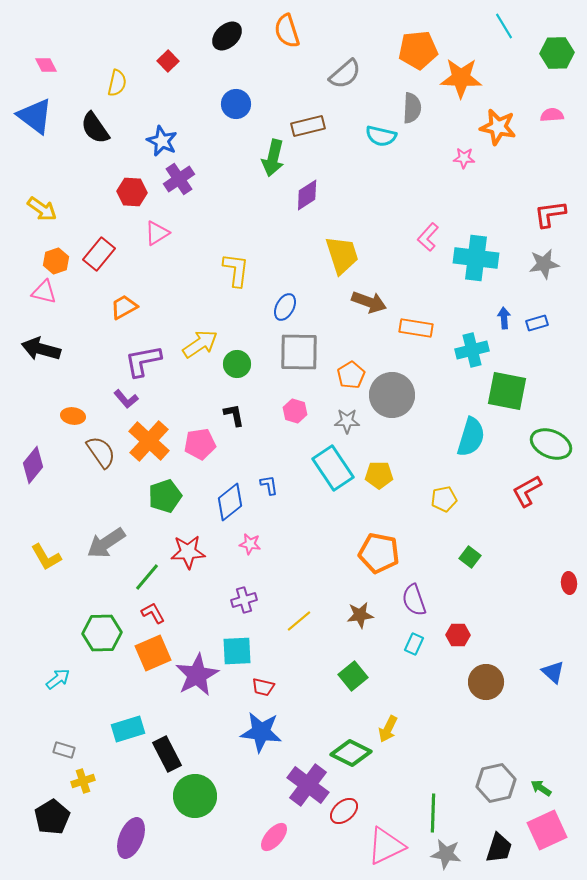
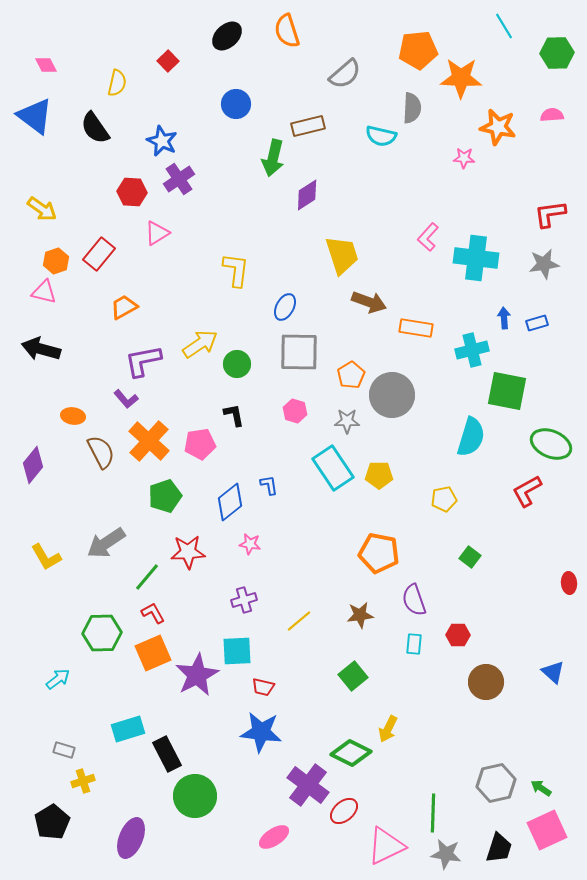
brown semicircle at (101, 452): rotated 8 degrees clockwise
cyan rectangle at (414, 644): rotated 20 degrees counterclockwise
black pentagon at (52, 817): moved 5 px down
pink ellipse at (274, 837): rotated 16 degrees clockwise
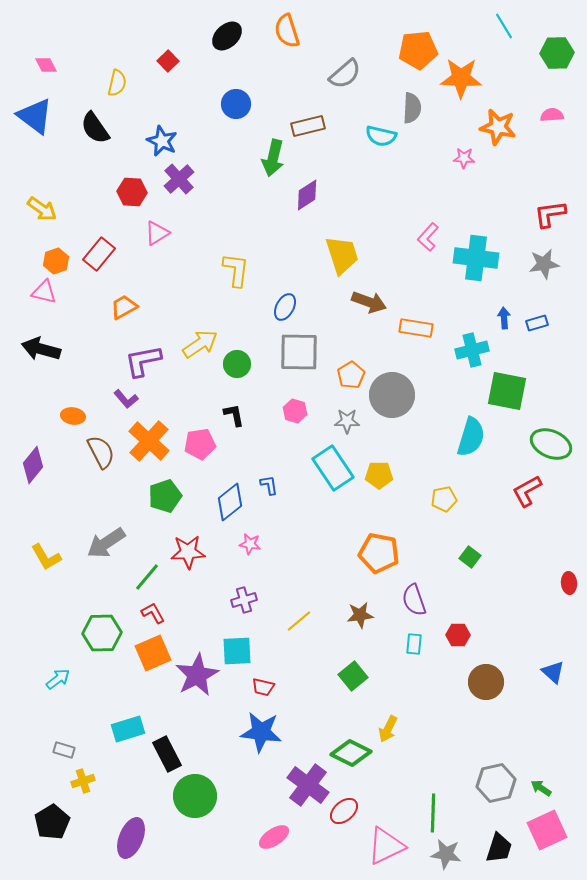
purple cross at (179, 179): rotated 8 degrees counterclockwise
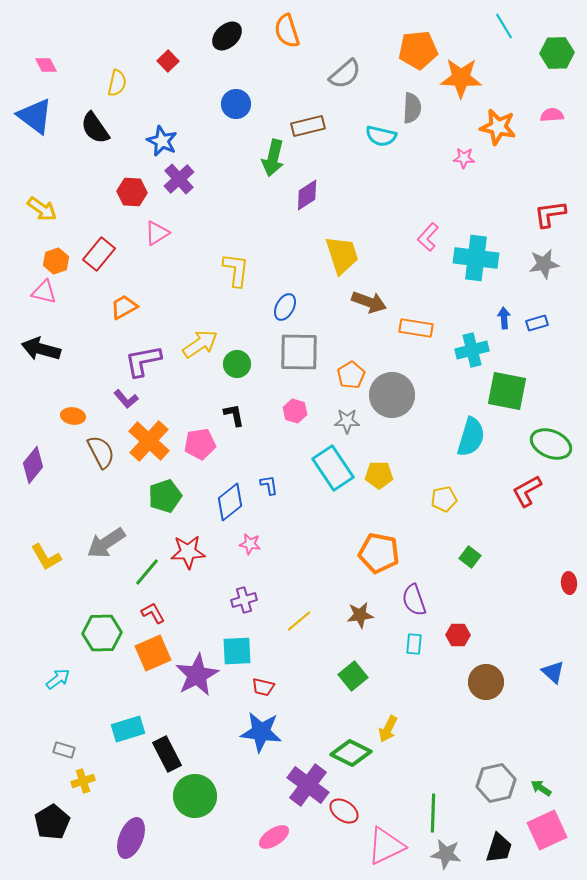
green line at (147, 577): moved 5 px up
red ellipse at (344, 811): rotated 76 degrees clockwise
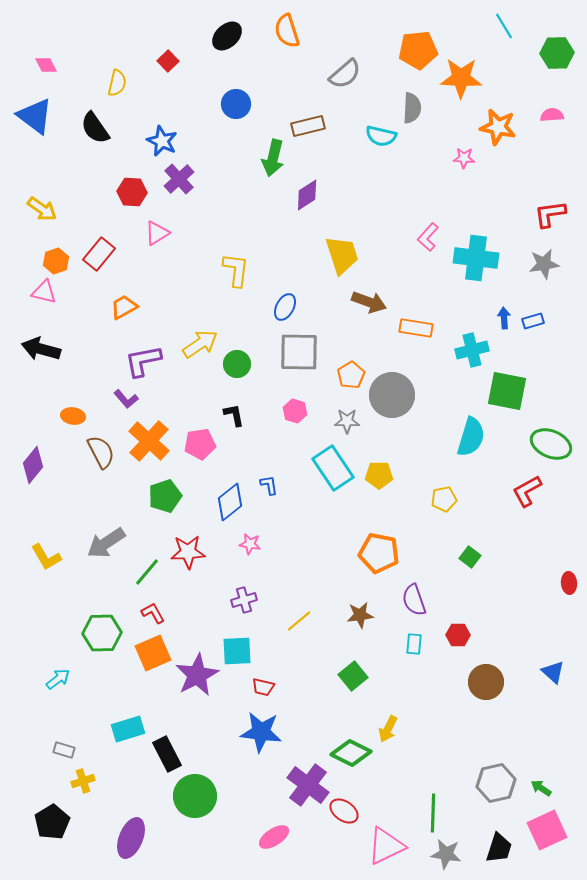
blue rectangle at (537, 323): moved 4 px left, 2 px up
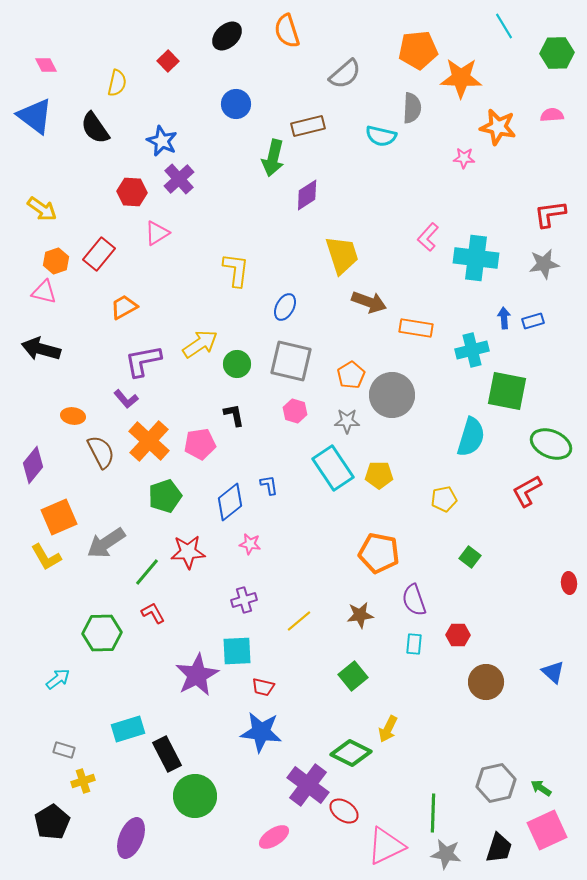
gray square at (299, 352): moved 8 px left, 9 px down; rotated 12 degrees clockwise
orange square at (153, 653): moved 94 px left, 136 px up
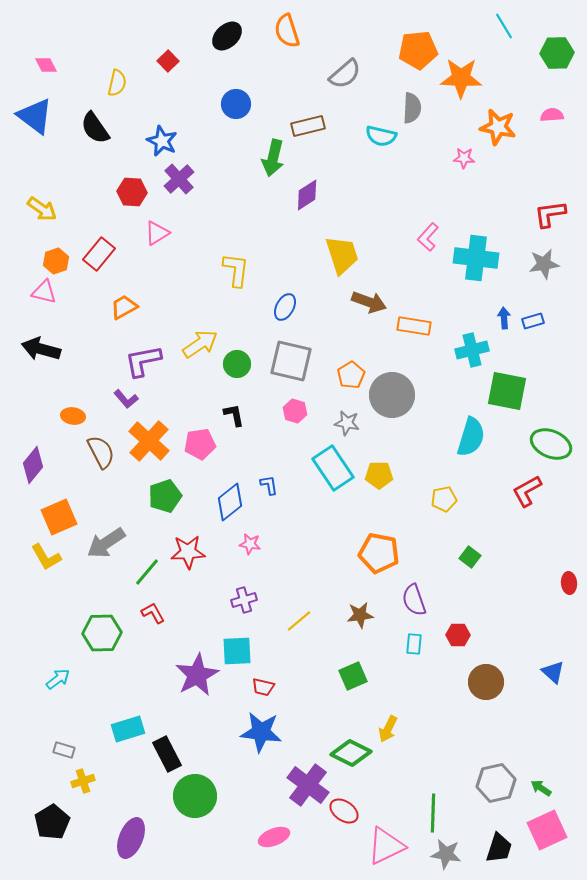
orange rectangle at (416, 328): moved 2 px left, 2 px up
gray star at (347, 421): moved 2 px down; rotated 10 degrees clockwise
green square at (353, 676): rotated 16 degrees clockwise
pink ellipse at (274, 837): rotated 12 degrees clockwise
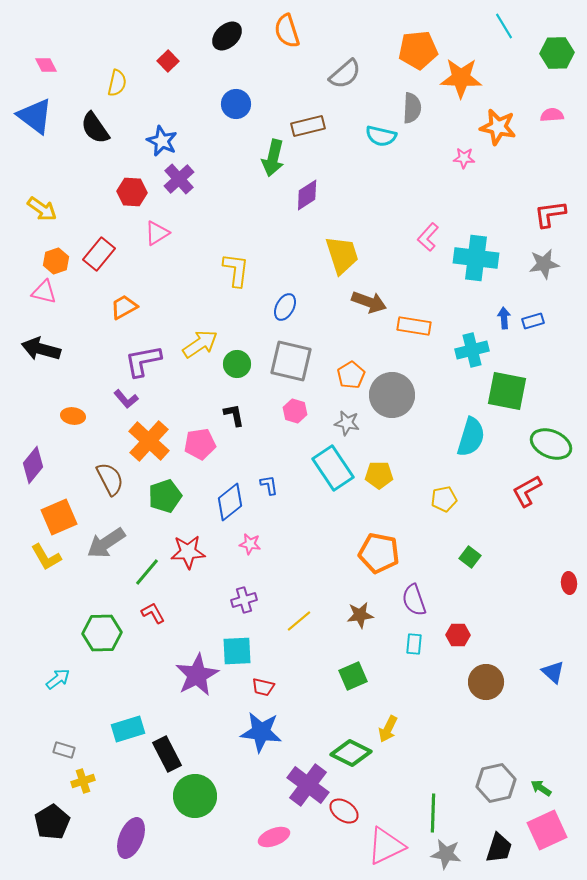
brown semicircle at (101, 452): moved 9 px right, 27 px down
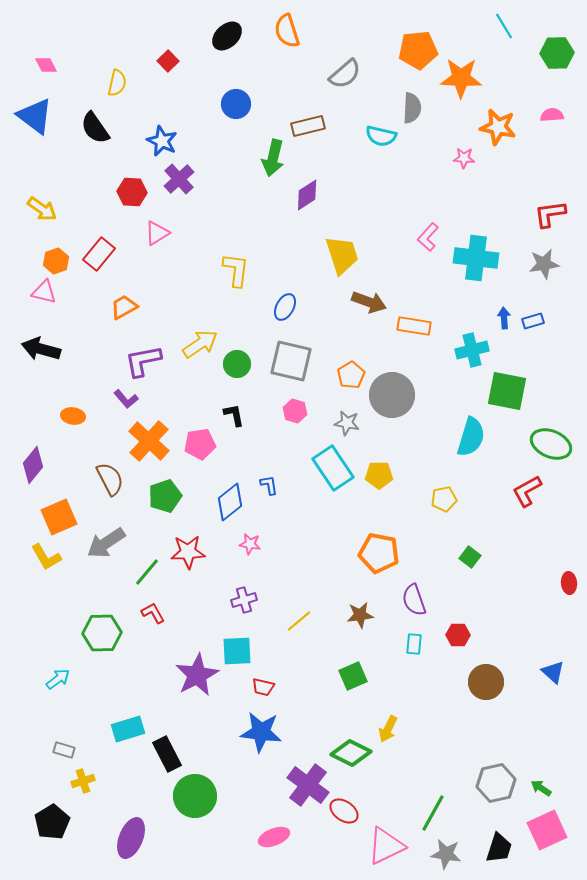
green line at (433, 813): rotated 27 degrees clockwise
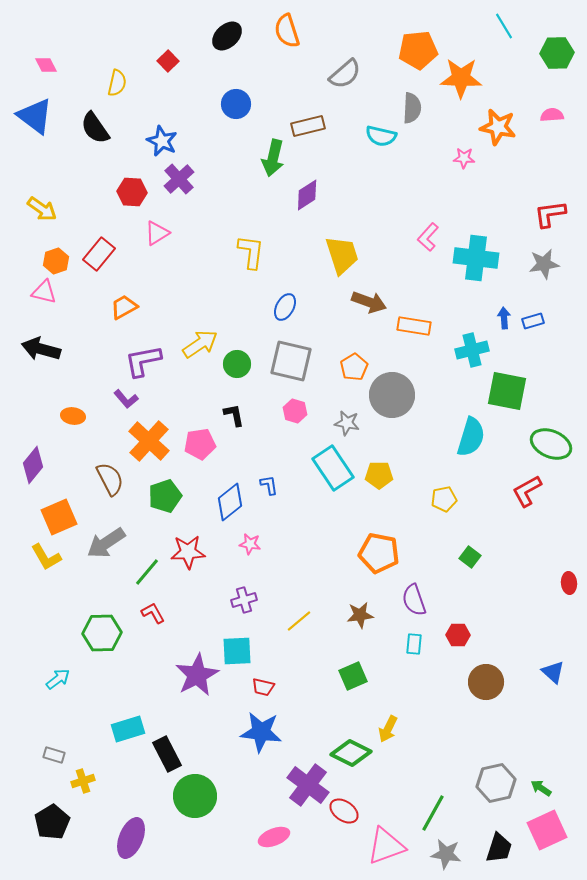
yellow L-shape at (236, 270): moved 15 px right, 18 px up
orange pentagon at (351, 375): moved 3 px right, 8 px up
gray rectangle at (64, 750): moved 10 px left, 5 px down
pink triangle at (386, 846): rotated 6 degrees clockwise
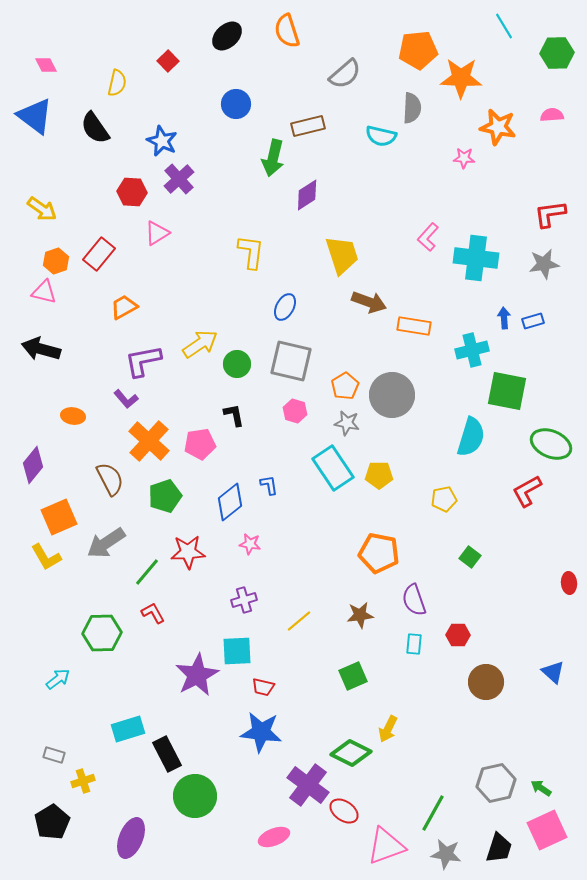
orange pentagon at (354, 367): moved 9 px left, 19 px down
